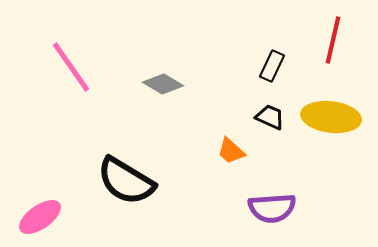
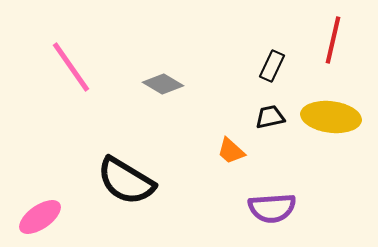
black trapezoid: rotated 36 degrees counterclockwise
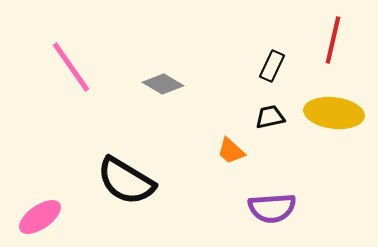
yellow ellipse: moved 3 px right, 4 px up
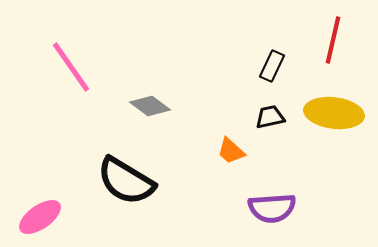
gray diamond: moved 13 px left, 22 px down; rotated 6 degrees clockwise
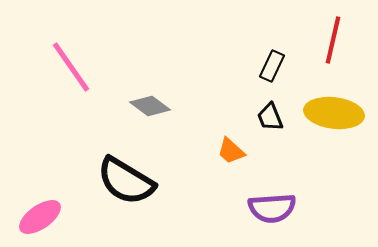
black trapezoid: rotated 100 degrees counterclockwise
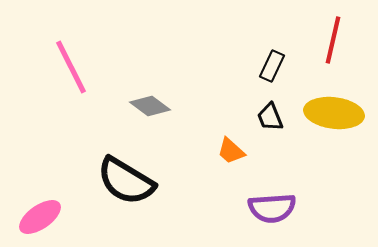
pink line: rotated 8 degrees clockwise
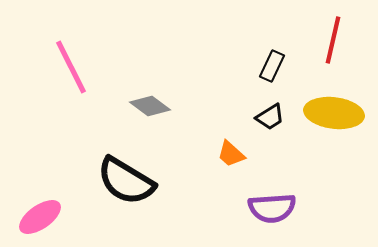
black trapezoid: rotated 100 degrees counterclockwise
orange trapezoid: moved 3 px down
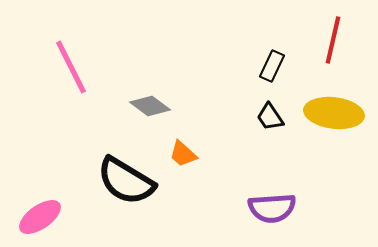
black trapezoid: rotated 88 degrees clockwise
orange trapezoid: moved 48 px left
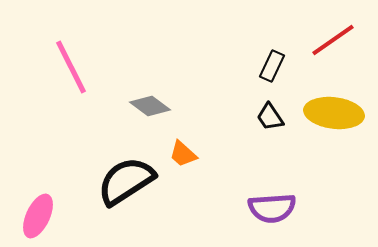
red line: rotated 42 degrees clockwise
black semicircle: rotated 116 degrees clockwise
pink ellipse: moved 2 px left, 1 px up; rotated 30 degrees counterclockwise
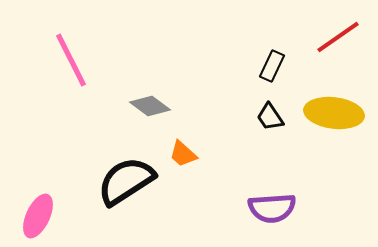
red line: moved 5 px right, 3 px up
pink line: moved 7 px up
